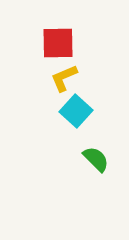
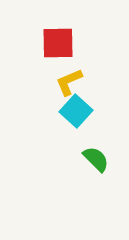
yellow L-shape: moved 5 px right, 4 px down
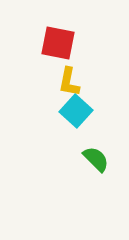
red square: rotated 12 degrees clockwise
yellow L-shape: rotated 56 degrees counterclockwise
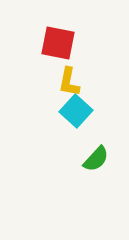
green semicircle: rotated 88 degrees clockwise
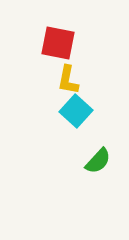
yellow L-shape: moved 1 px left, 2 px up
green semicircle: moved 2 px right, 2 px down
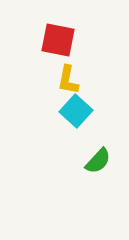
red square: moved 3 px up
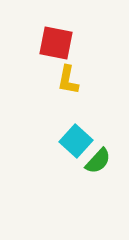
red square: moved 2 px left, 3 px down
cyan square: moved 30 px down
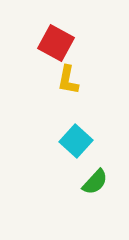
red square: rotated 18 degrees clockwise
green semicircle: moved 3 px left, 21 px down
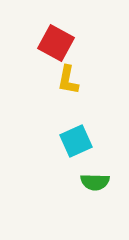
cyan square: rotated 24 degrees clockwise
green semicircle: rotated 48 degrees clockwise
